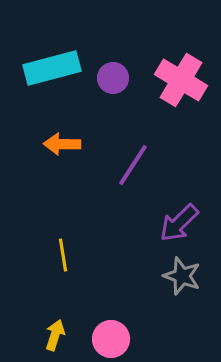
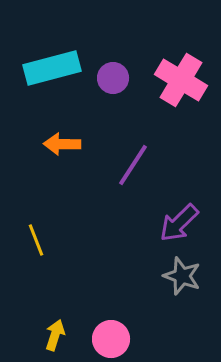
yellow line: moved 27 px left, 15 px up; rotated 12 degrees counterclockwise
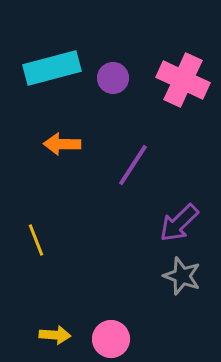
pink cross: moved 2 px right; rotated 6 degrees counterclockwise
yellow arrow: rotated 76 degrees clockwise
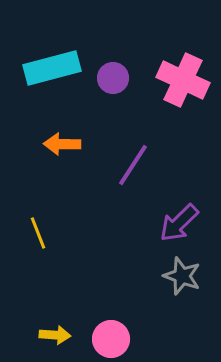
yellow line: moved 2 px right, 7 px up
